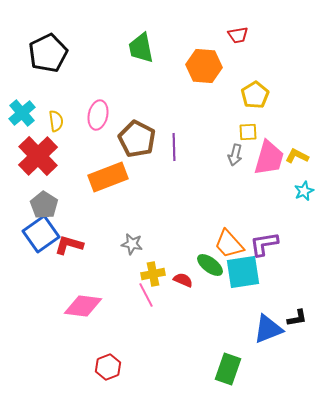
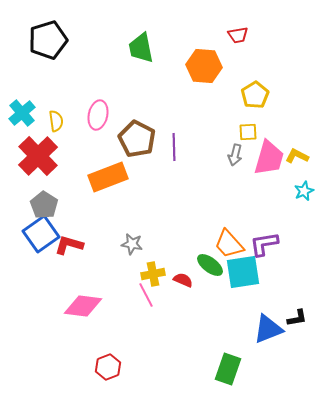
black pentagon: moved 13 px up; rotated 9 degrees clockwise
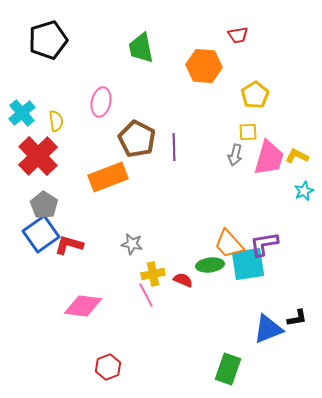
pink ellipse: moved 3 px right, 13 px up
green ellipse: rotated 44 degrees counterclockwise
cyan square: moved 5 px right, 8 px up
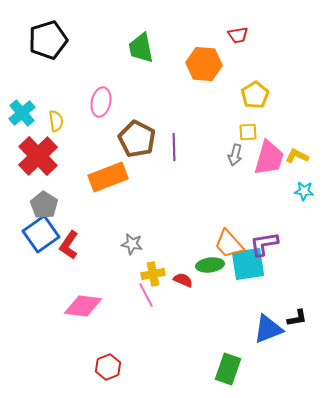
orange hexagon: moved 2 px up
cyan star: rotated 30 degrees clockwise
red L-shape: rotated 72 degrees counterclockwise
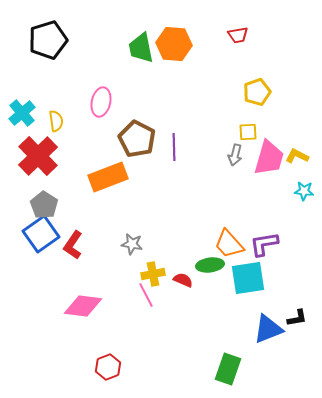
orange hexagon: moved 30 px left, 20 px up
yellow pentagon: moved 2 px right, 3 px up; rotated 12 degrees clockwise
red L-shape: moved 4 px right
cyan square: moved 14 px down
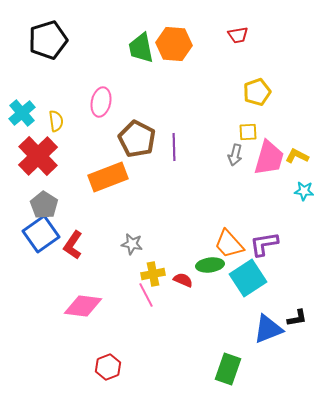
cyan square: rotated 24 degrees counterclockwise
